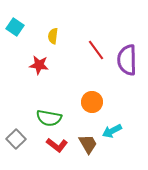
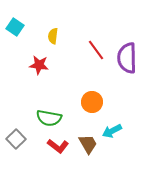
purple semicircle: moved 2 px up
red L-shape: moved 1 px right, 1 px down
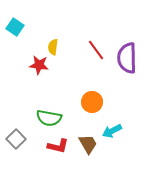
yellow semicircle: moved 11 px down
red L-shape: rotated 25 degrees counterclockwise
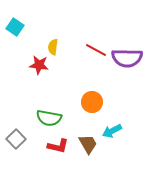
red line: rotated 25 degrees counterclockwise
purple semicircle: rotated 88 degrees counterclockwise
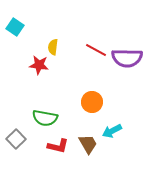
green semicircle: moved 4 px left
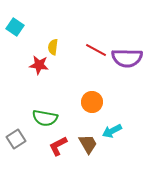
gray square: rotated 12 degrees clockwise
red L-shape: rotated 140 degrees clockwise
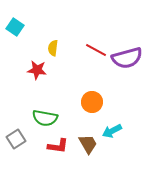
yellow semicircle: moved 1 px down
purple semicircle: rotated 16 degrees counterclockwise
red star: moved 2 px left, 5 px down
red L-shape: rotated 145 degrees counterclockwise
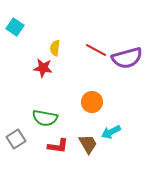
yellow semicircle: moved 2 px right
red star: moved 6 px right, 2 px up
cyan arrow: moved 1 px left, 1 px down
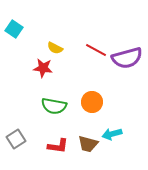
cyan square: moved 1 px left, 2 px down
yellow semicircle: rotated 70 degrees counterclockwise
green semicircle: moved 9 px right, 12 px up
cyan arrow: moved 1 px right, 2 px down; rotated 12 degrees clockwise
brown trapezoid: rotated 135 degrees clockwise
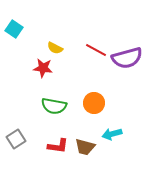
orange circle: moved 2 px right, 1 px down
brown trapezoid: moved 3 px left, 3 px down
